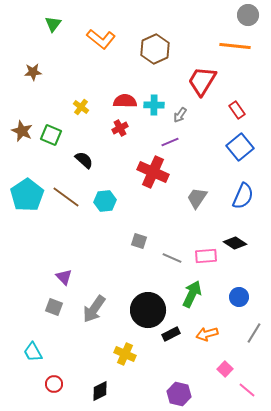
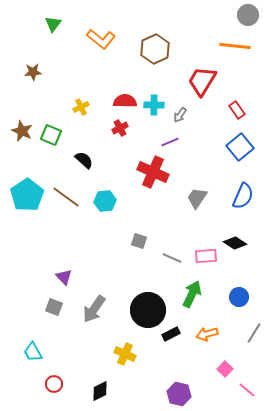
yellow cross at (81, 107): rotated 28 degrees clockwise
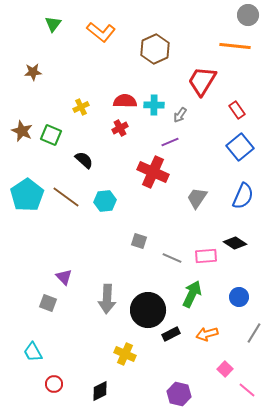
orange L-shape at (101, 39): moved 7 px up
gray square at (54, 307): moved 6 px left, 4 px up
gray arrow at (94, 309): moved 13 px right, 10 px up; rotated 32 degrees counterclockwise
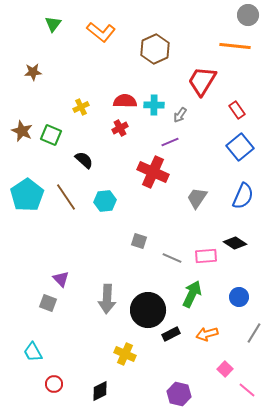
brown line at (66, 197): rotated 20 degrees clockwise
purple triangle at (64, 277): moved 3 px left, 2 px down
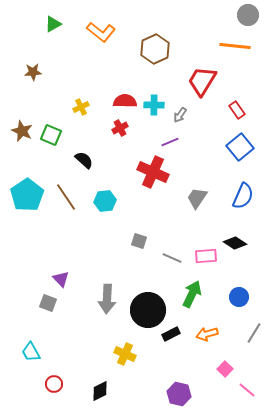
green triangle at (53, 24): rotated 24 degrees clockwise
cyan trapezoid at (33, 352): moved 2 px left
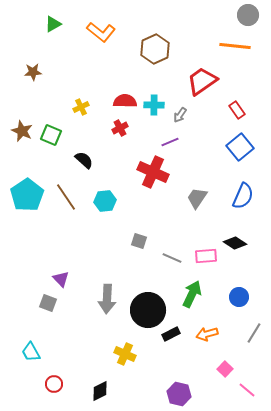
red trapezoid at (202, 81): rotated 24 degrees clockwise
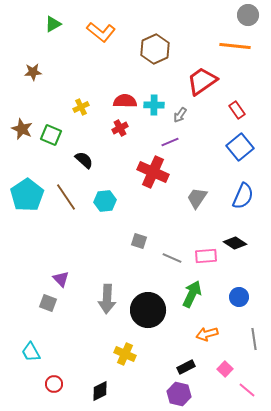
brown star at (22, 131): moved 2 px up
gray line at (254, 333): moved 6 px down; rotated 40 degrees counterclockwise
black rectangle at (171, 334): moved 15 px right, 33 px down
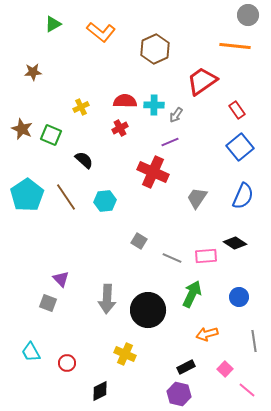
gray arrow at (180, 115): moved 4 px left
gray square at (139, 241): rotated 14 degrees clockwise
gray line at (254, 339): moved 2 px down
red circle at (54, 384): moved 13 px right, 21 px up
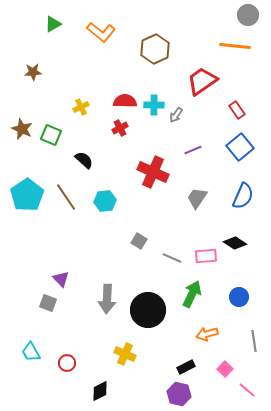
purple line at (170, 142): moved 23 px right, 8 px down
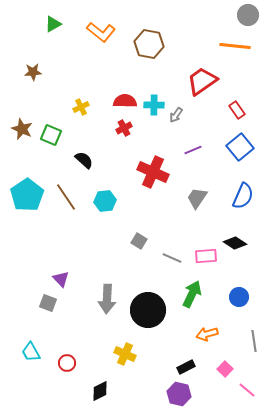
brown hexagon at (155, 49): moved 6 px left, 5 px up; rotated 24 degrees counterclockwise
red cross at (120, 128): moved 4 px right
